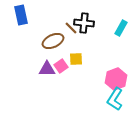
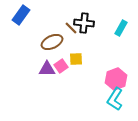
blue rectangle: rotated 48 degrees clockwise
brown ellipse: moved 1 px left, 1 px down
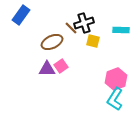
black cross: rotated 24 degrees counterclockwise
cyan rectangle: moved 2 px down; rotated 63 degrees clockwise
yellow square: moved 17 px right, 18 px up; rotated 16 degrees clockwise
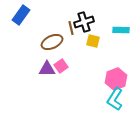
black cross: moved 1 px up
brown line: rotated 32 degrees clockwise
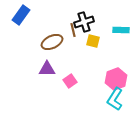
brown line: moved 2 px right, 2 px down
pink square: moved 9 px right, 15 px down
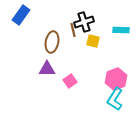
brown ellipse: rotated 55 degrees counterclockwise
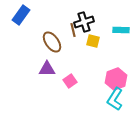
brown ellipse: rotated 45 degrees counterclockwise
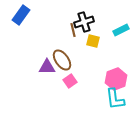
cyan rectangle: rotated 28 degrees counterclockwise
brown ellipse: moved 10 px right, 18 px down
purple triangle: moved 2 px up
cyan L-shape: rotated 40 degrees counterclockwise
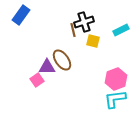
pink square: moved 33 px left, 1 px up
cyan L-shape: rotated 90 degrees clockwise
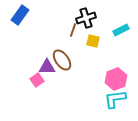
blue rectangle: moved 1 px left
black cross: moved 2 px right, 4 px up
brown line: rotated 32 degrees clockwise
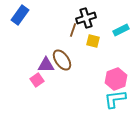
purple triangle: moved 1 px left, 2 px up
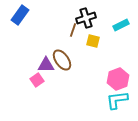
cyan rectangle: moved 5 px up
pink hexagon: moved 2 px right
cyan L-shape: moved 2 px right, 1 px down
